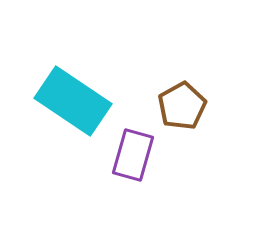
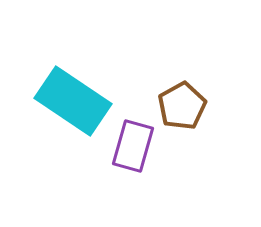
purple rectangle: moved 9 px up
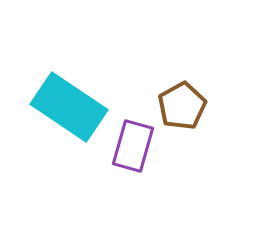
cyan rectangle: moved 4 px left, 6 px down
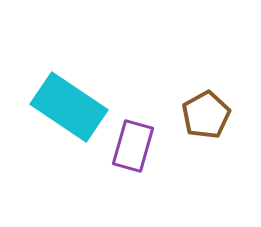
brown pentagon: moved 24 px right, 9 px down
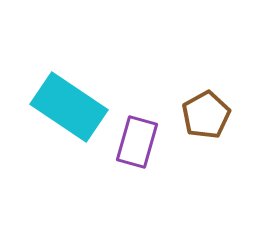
purple rectangle: moved 4 px right, 4 px up
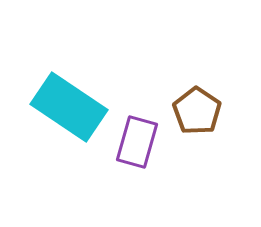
brown pentagon: moved 9 px left, 4 px up; rotated 9 degrees counterclockwise
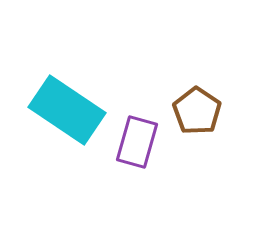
cyan rectangle: moved 2 px left, 3 px down
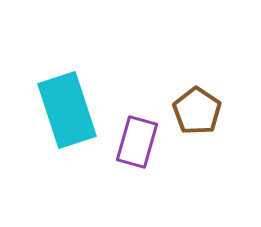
cyan rectangle: rotated 38 degrees clockwise
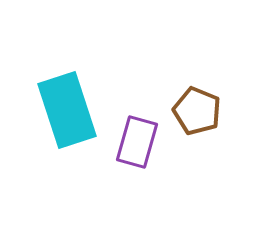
brown pentagon: rotated 12 degrees counterclockwise
